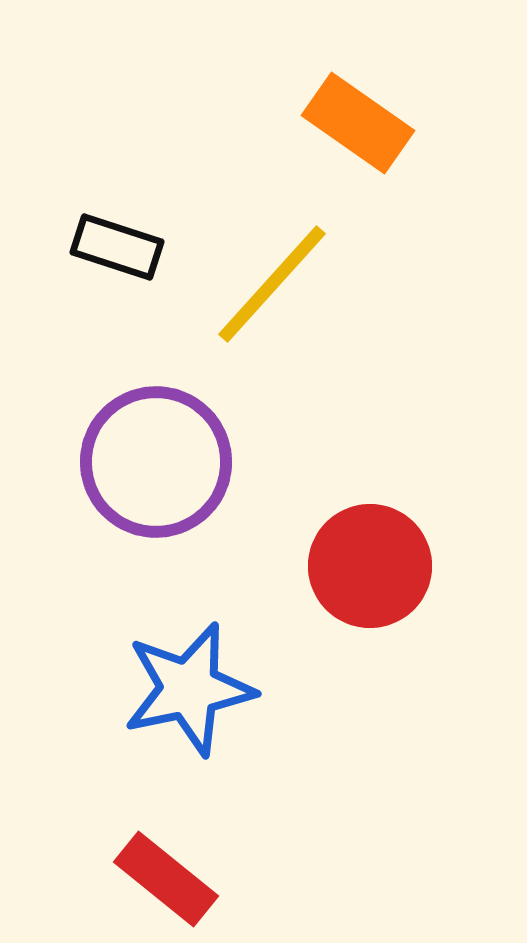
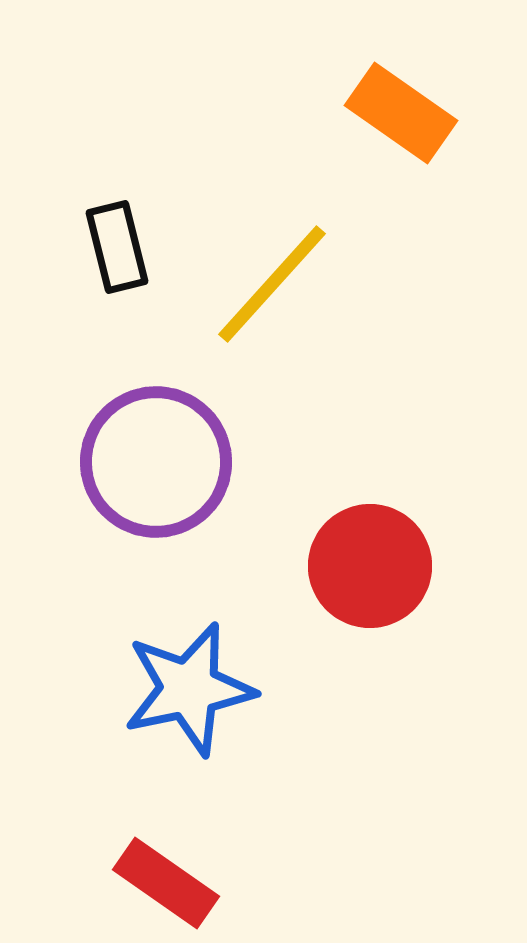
orange rectangle: moved 43 px right, 10 px up
black rectangle: rotated 58 degrees clockwise
red rectangle: moved 4 px down; rotated 4 degrees counterclockwise
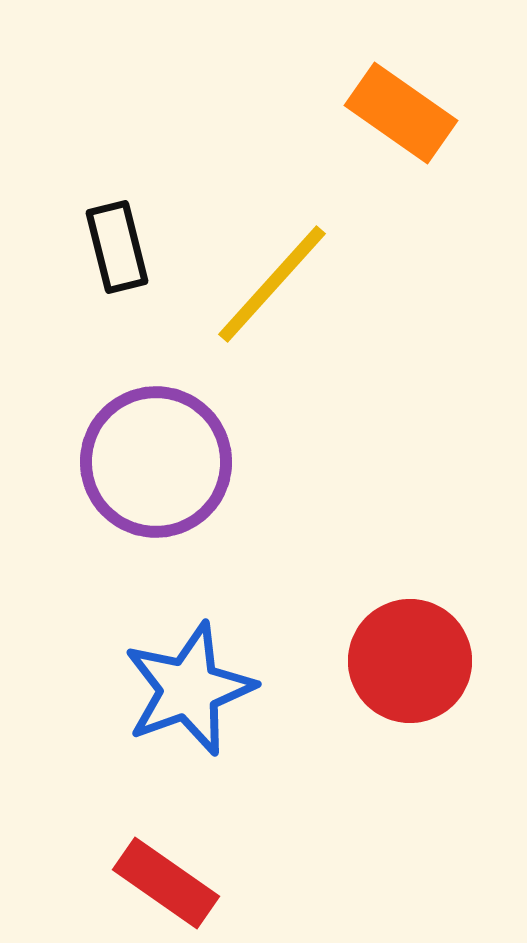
red circle: moved 40 px right, 95 px down
blue star: rotated 8 degrees counterclockwise
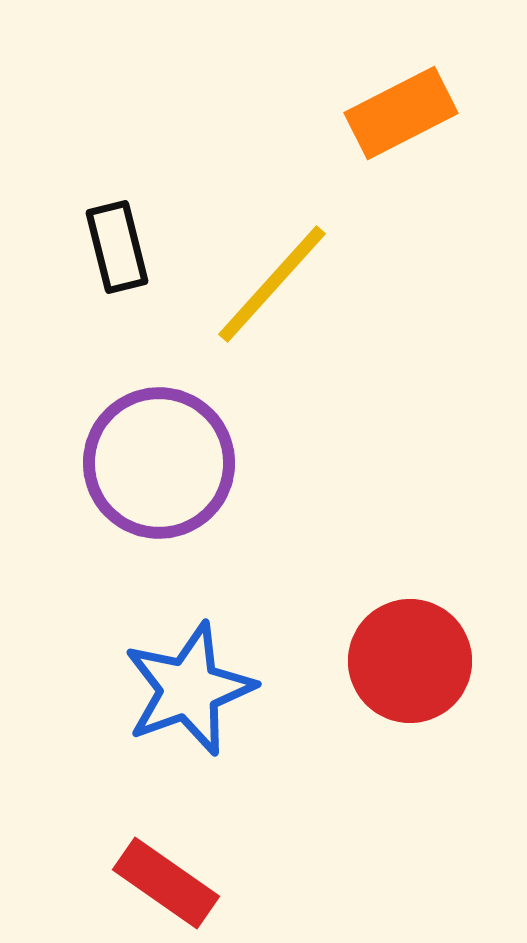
orange rectangle: rotated 62 degrees counterclockwise
purple circle: moved 3 px right, 1 px down
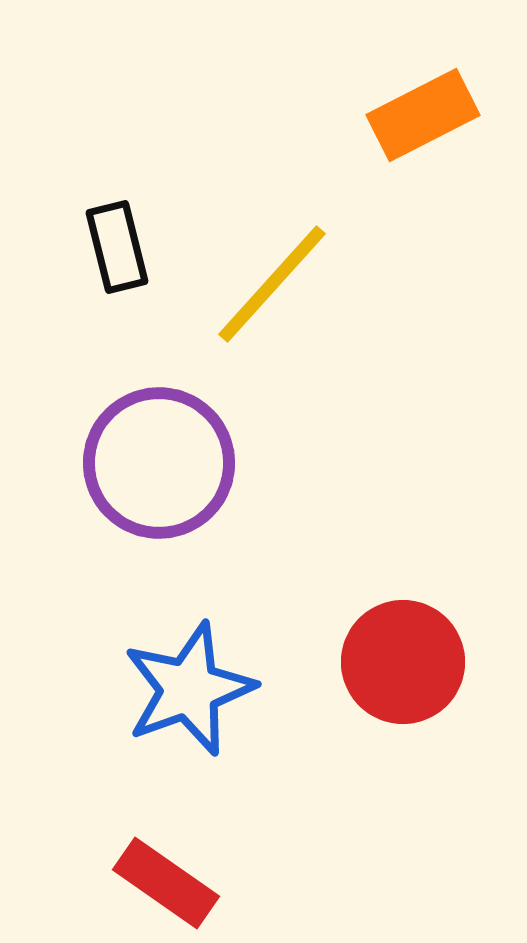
orange rectangle: moved 22 px right, 2 px down
red circle: moved 7 px left, 1 px down
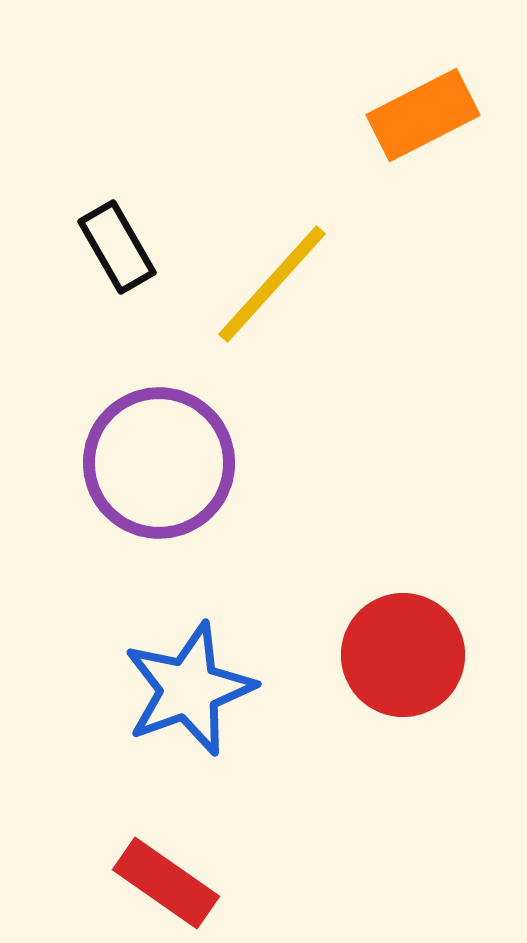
black rectangle: rotated 16 degrees counterclockwise
red circle: moved 7 px up
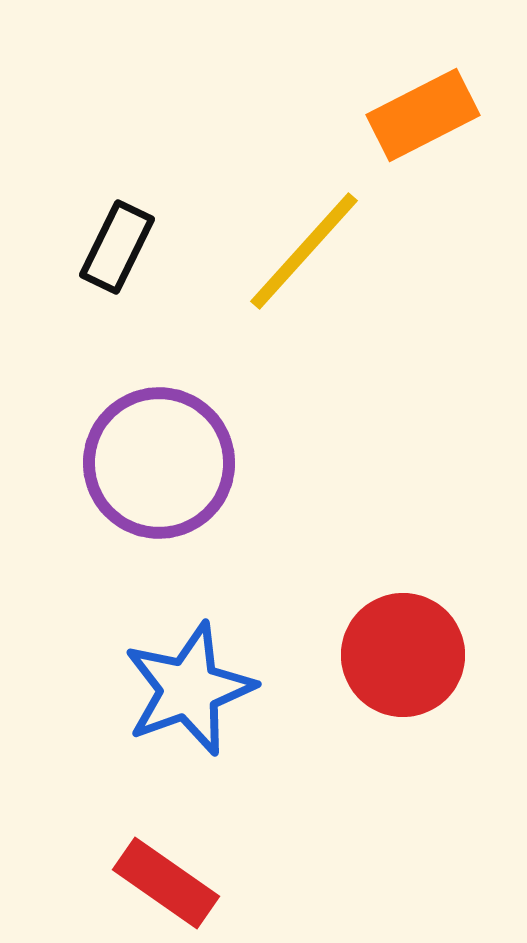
black rectangle: rotated 56 degrees clockwise
yellow line: moved 32 px right, 33 px up
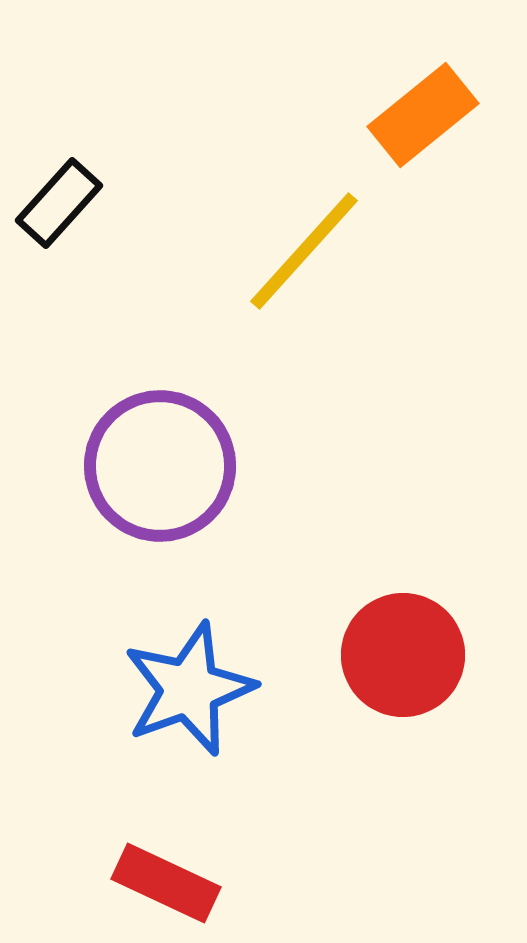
orange rectangle: rotated 12 degrees counterclockwise
black rectangle: moved 58 px left, 44 px up; rotated 16 degrees clockwise
purple circle: moved 1 px right, 3 px down
red rectangle: rotated 10 degrees counterclockwise
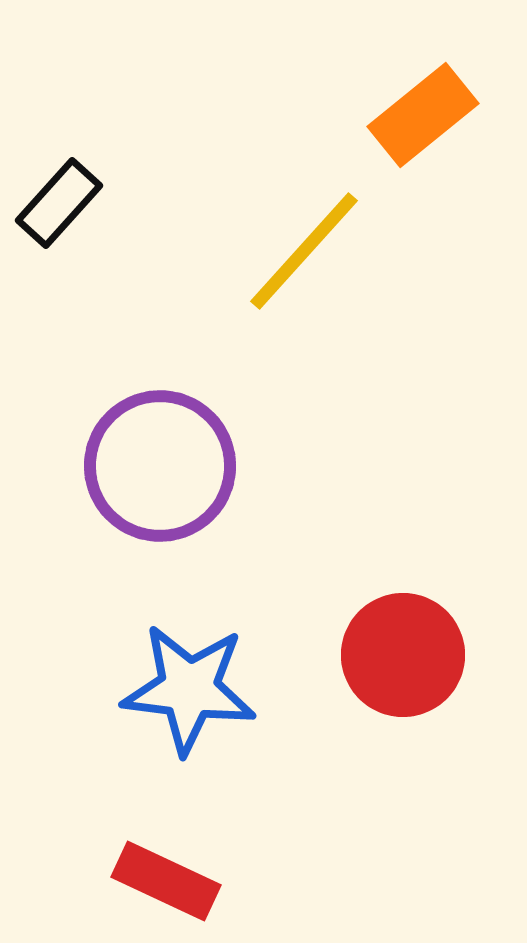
blue star: rotated 27 degrees clockwise
red rectangle: moved 2 px up
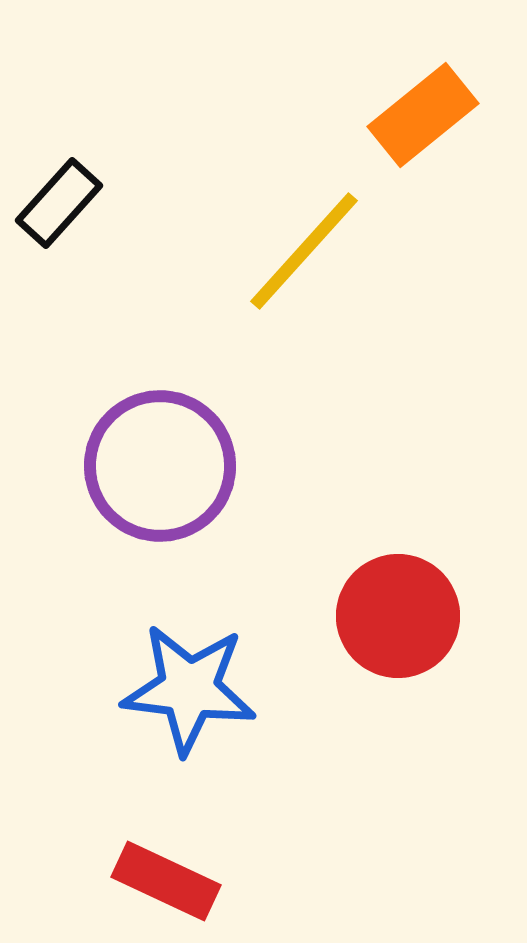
red circle: moved 5 px left, 39 px up
